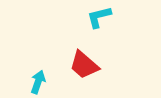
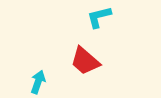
red trapezoid: moved 1 px right, 4 px up
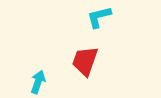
red trapezoid: rotated 68 degrees clockwise
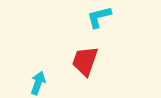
cyan arrow: moved 1 px down
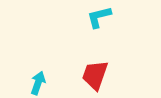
red trapezoid: moved 10 px right, 14 px down
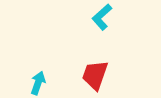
cyan L-shape: moved 3 px right; rotated 28 degrees counterclockwise
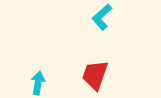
cyan arrow: rotated 10 degrees counterclockwise
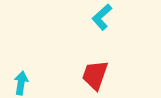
cyan arrow: moved 17 px left
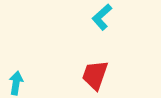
cyan arrow: moved 5 px left
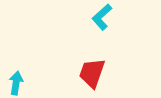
red trapezoid: moved 3 px left, 2 px up
